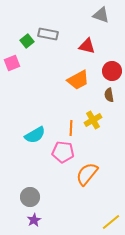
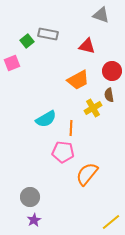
yellow cross: moved 12 px up
cyan semicircle: moved 11 px right, 16 px up
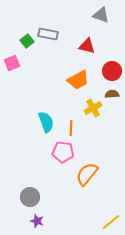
brown semicircle: moved 3 px right, 1 px up; rotated 96 degrees clockwise
cyan semicircle: moved 3 px down; rotated 80 degrees counterclockwise
purple star: moved 3 px right, 1 px down; rotated 24 degrees counterclockwise
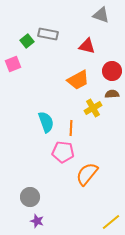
pink square: moved 1 px right, 1 px down
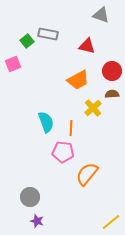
yellow cross: rotated 12 degrees counterclockwise
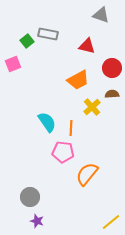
red circle: moved 3 px up
yellow cross: moved 1 px left, 1 px up
cyan semicircle: moved 1 px right; rotated 15 degrees counterclockwise
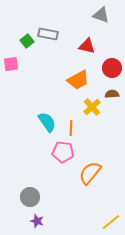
pink square: moved 2 px left; rotated 14 degrees clockwise
orange semicircle: moved 3 px right, 1 px up
